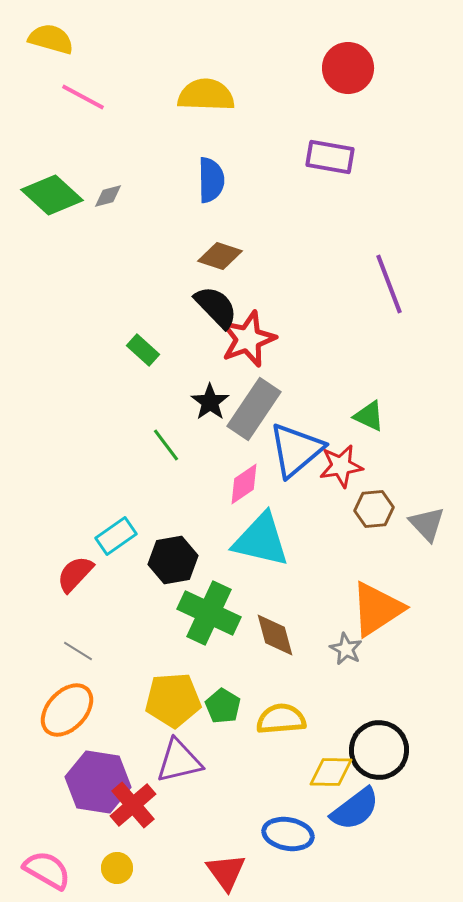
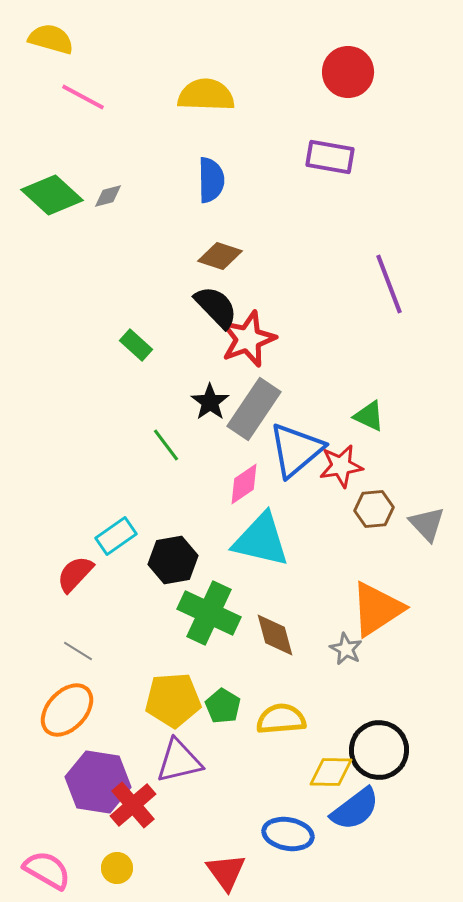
red circle at (348, 68): moved 4 px down
green rectangle at (143, 350): moved 7 px left, 5 px up
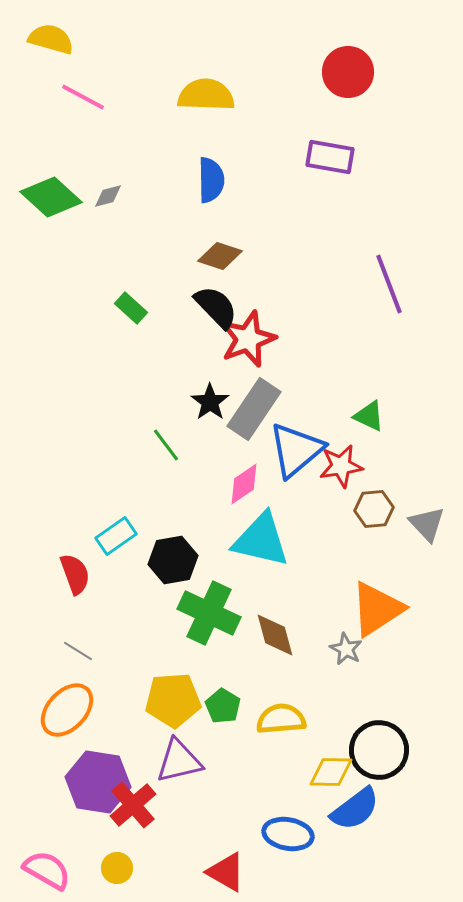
green diamond at (52, 195): moved 1 px left, 2 px down
green rectangle at (136, 345): moved 5 px left, 37 px up
red semicircle at (75, 574): rotated 117 degrees clockwise
red triangle at (226, 872): rotated 24 degrees counterclockwise
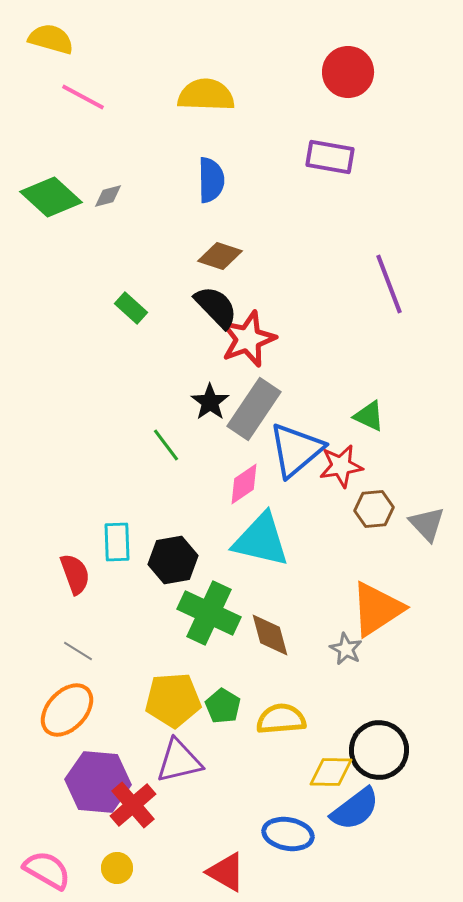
cyan rectangle at (116, 536): moved 1 px right, 6 px down; rotated 57 degrees counterclockwise
brown diamond at (275, 635): moved 5 px left
purple hexagon at (98, 782): rotated 4 degrees counterclockwise
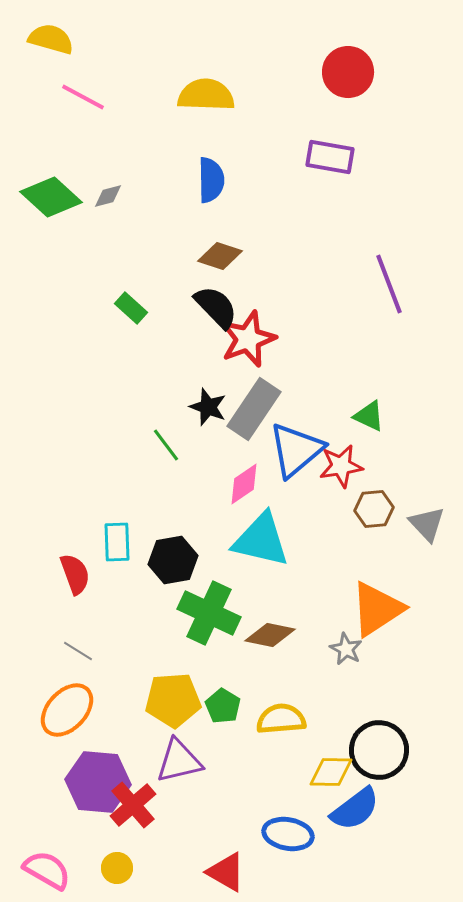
black star at (210, 402): moved 2 px left, 5 px down; rotated 15 degrees counterclockwise
brown diamond at (270, 635): rotated 63 degrees counterclockwise
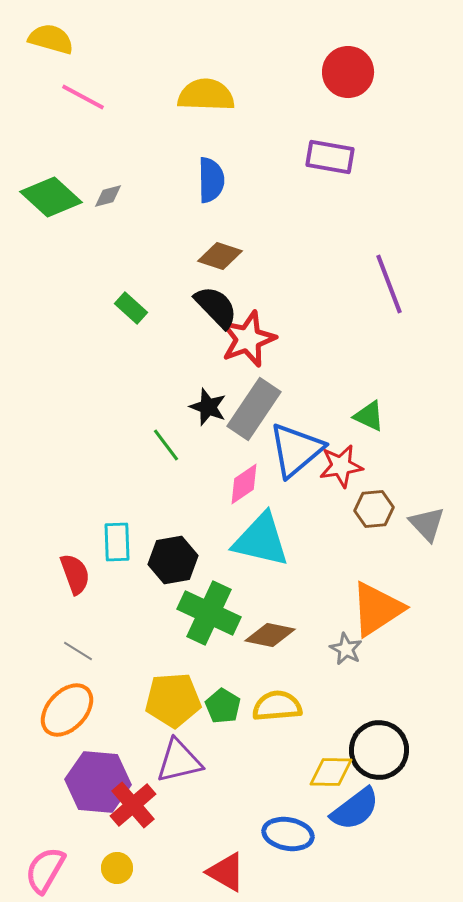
yellow semicircle at (281, 719): moved 4 px left, 13 px up
pink semicircle at (47, 870): moved 2 px left; rotated 90 degrees counterclockwise
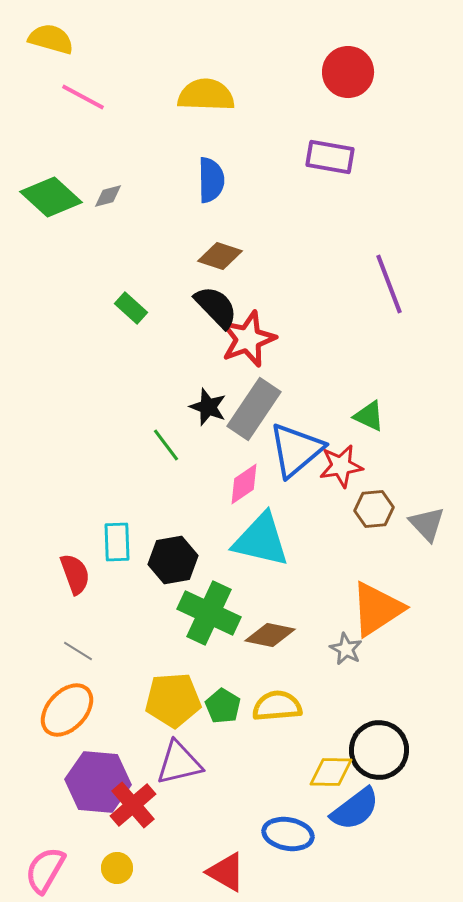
purple triangle at (179, 761): moved 2 px down
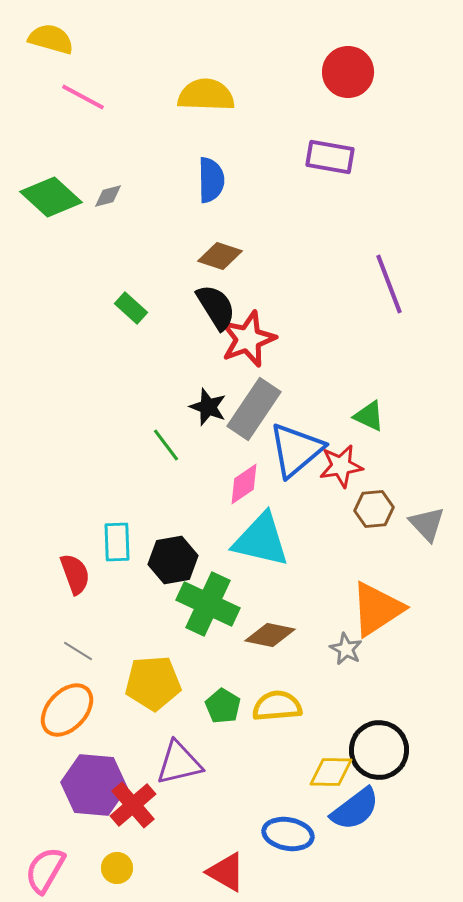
black semicircle at (216, 307): rotated 12 degrees clockwise
green cross at (209, 613): moved 1 px left, 9 px up
yellow pentagon at (173, 700): moved 20 px left, 17 px up
purple hexagon at (98, 782): moved 4 px left, 3 px down
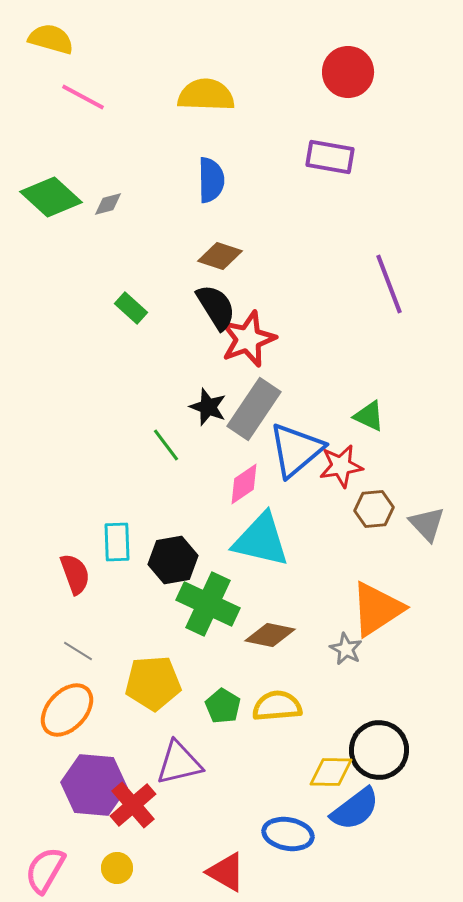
gray diamond at (108, 196): moved 8 px down
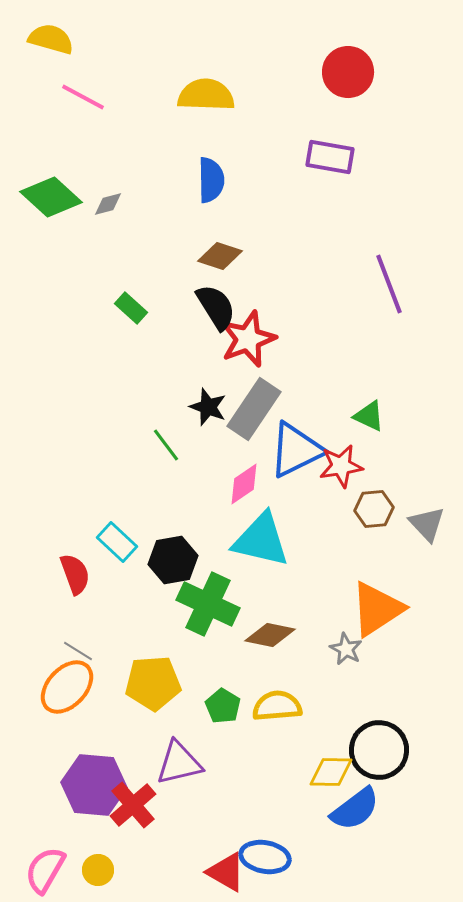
blue triangle at (296, 450): rotated 14 degrees clockwise
cyan rectangle at (117, 542): rotated 45 degrees counterclockwise
orange ellipse at (67, 710): moved 23 px up
blue ellipse at (288, 834): moved 23 px left, 23 px down
yellow circle at (117, 868): moved 19 px left, 2 px down
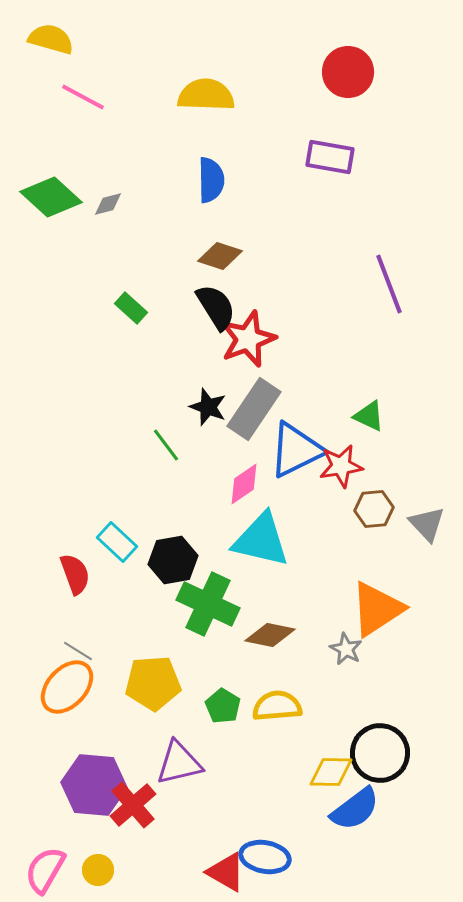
black circle at (379, 750): moved 1 px right, 3 px down
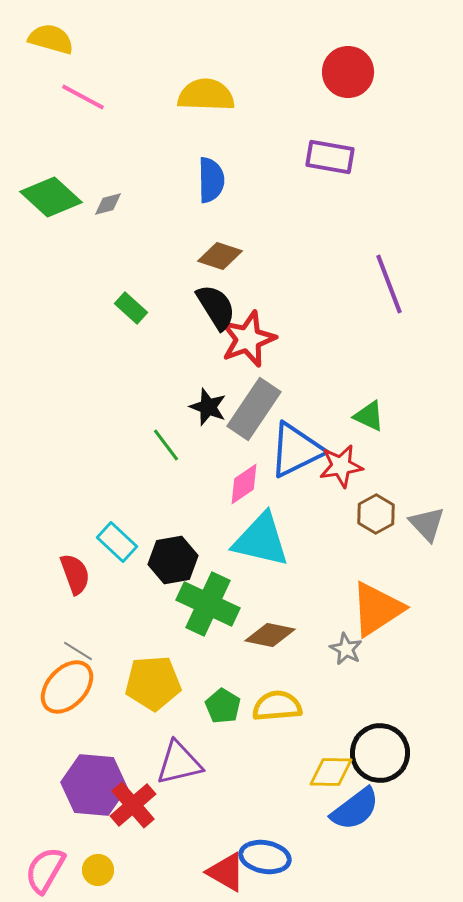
brown hexagon at (374, 509): moved 2 px right, 5 px down; rotated 24 degrees counterclockwise
